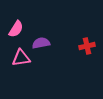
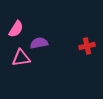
purple semicircle: moved 2 px left
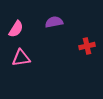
purple semicircle: moved 15 px right, 21 px up
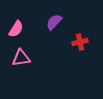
purple semicircle: rotated 36 degrees counterclockwise
red cross: moved 7 px left, 4 px up
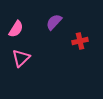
red cross: moved 1 px up
pink triangle: rotated 36 degrees counterclockwise
